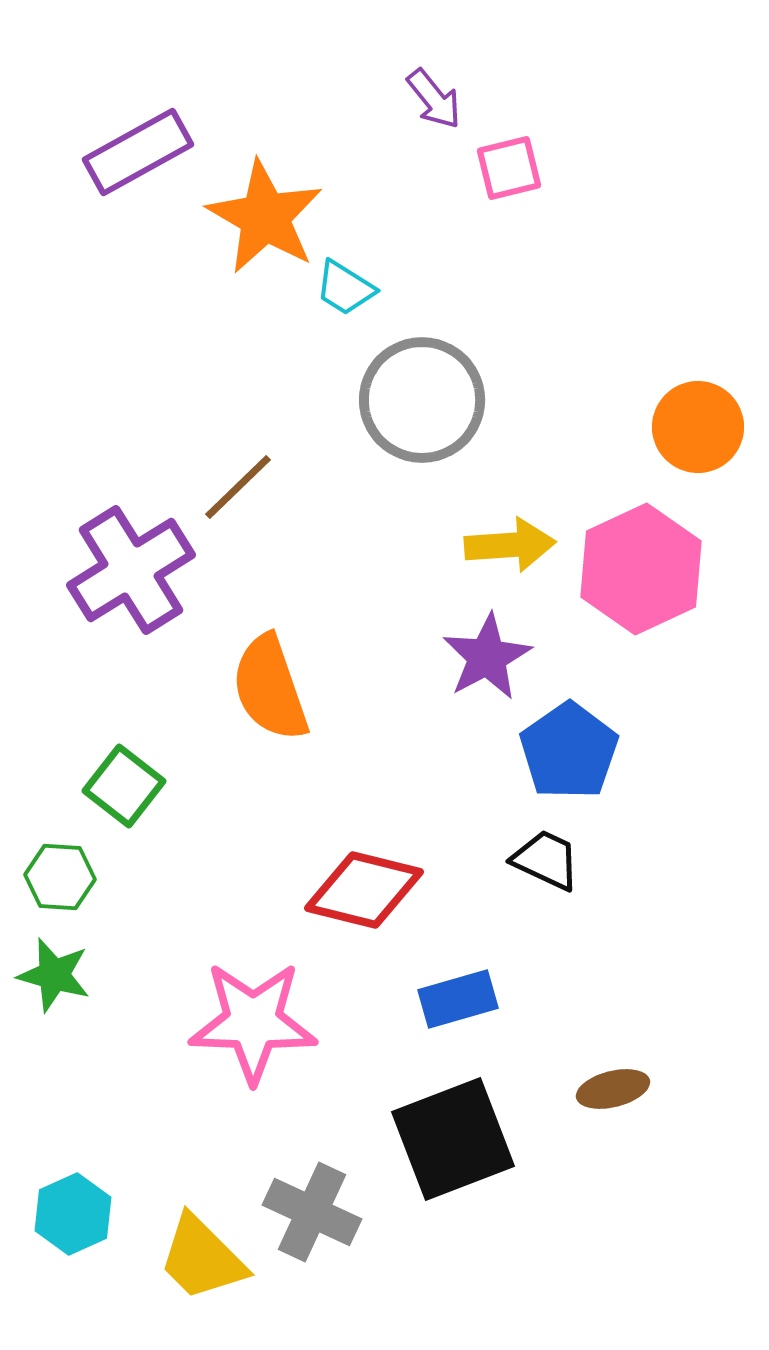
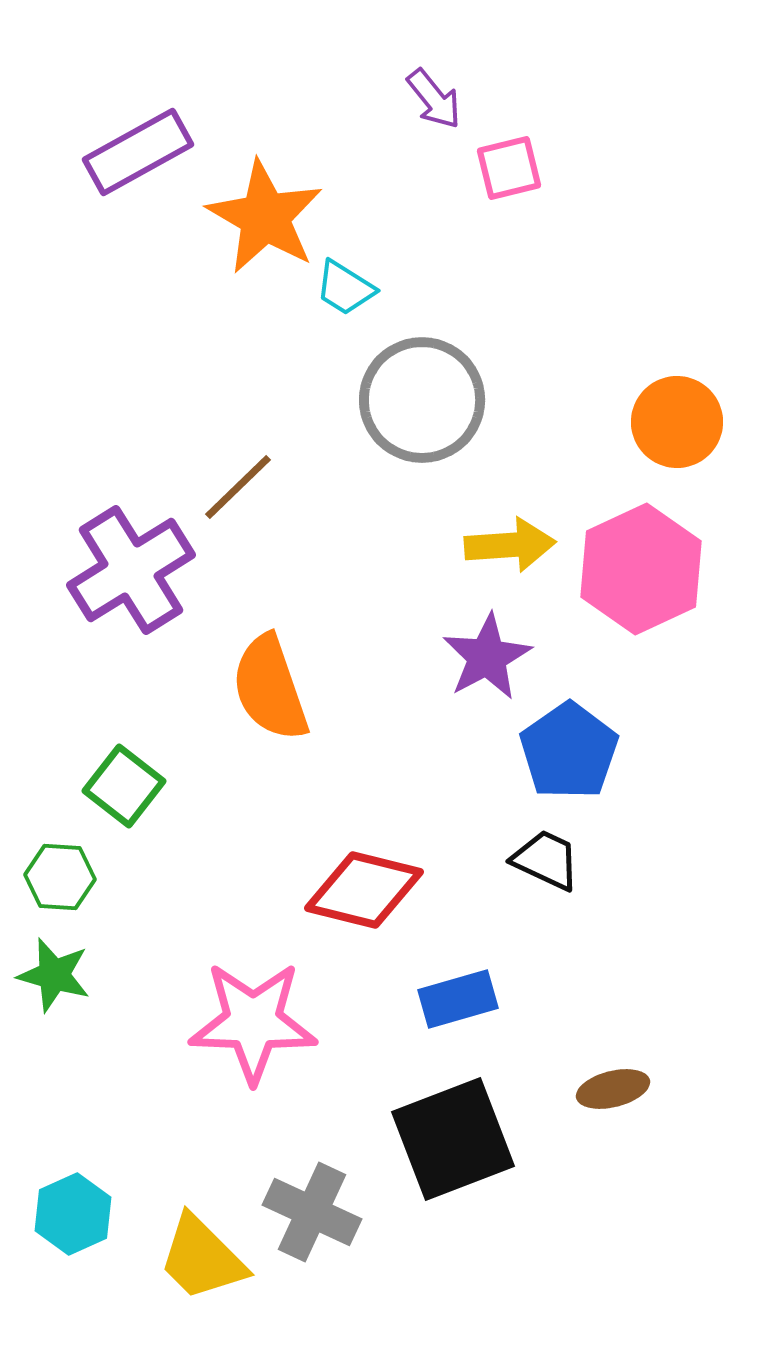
orange circle: moved 21 px left, 5 px up
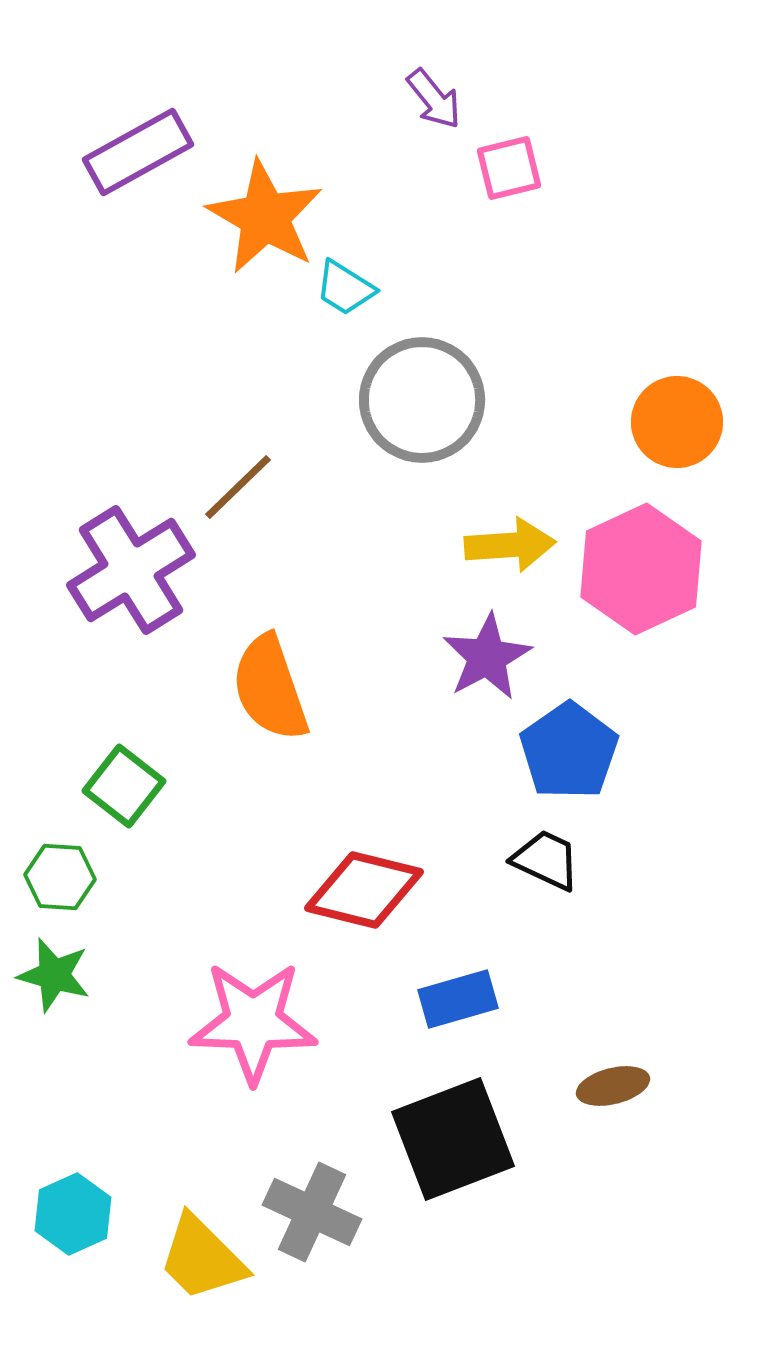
brown ellipse: moved 3 px up
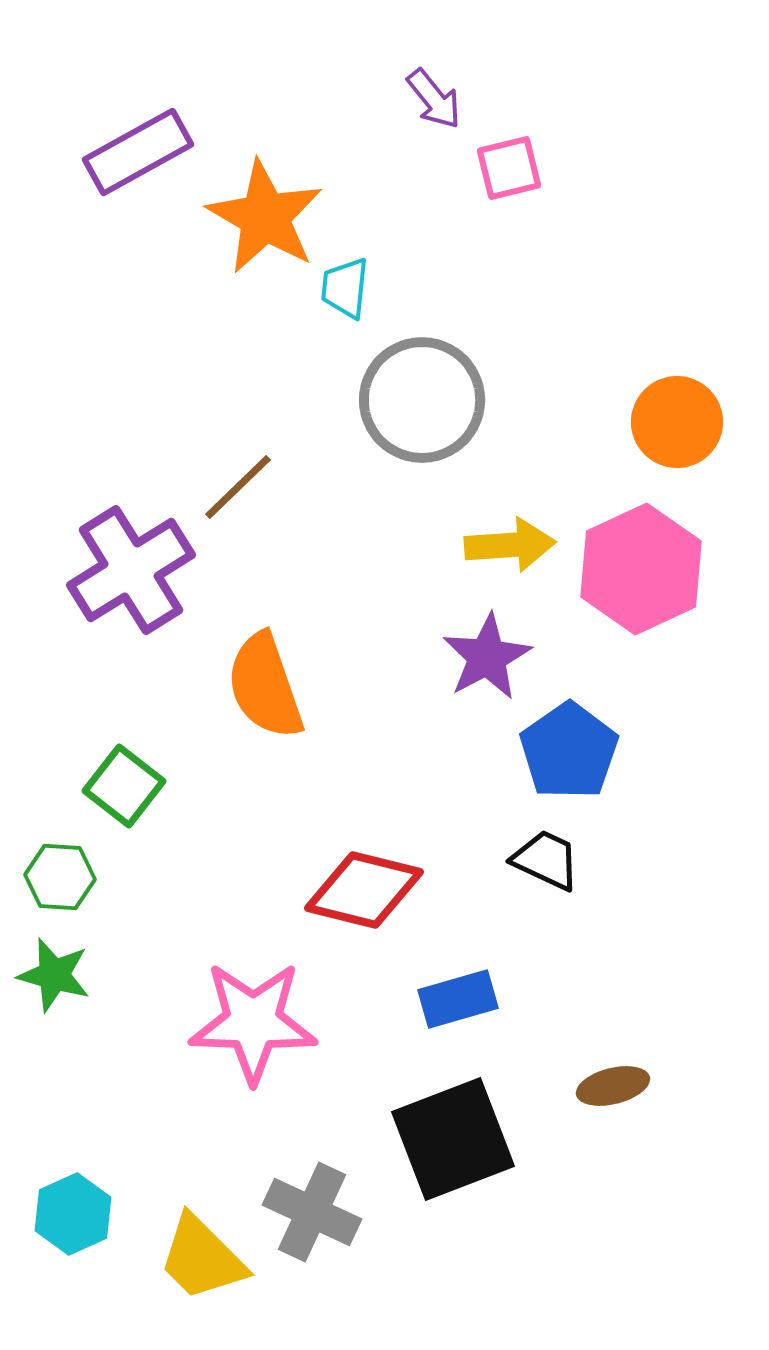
cyan trapezoid: rotated 64 degrees clockwise
orange semicircle: moved 5 px left, 2 px up
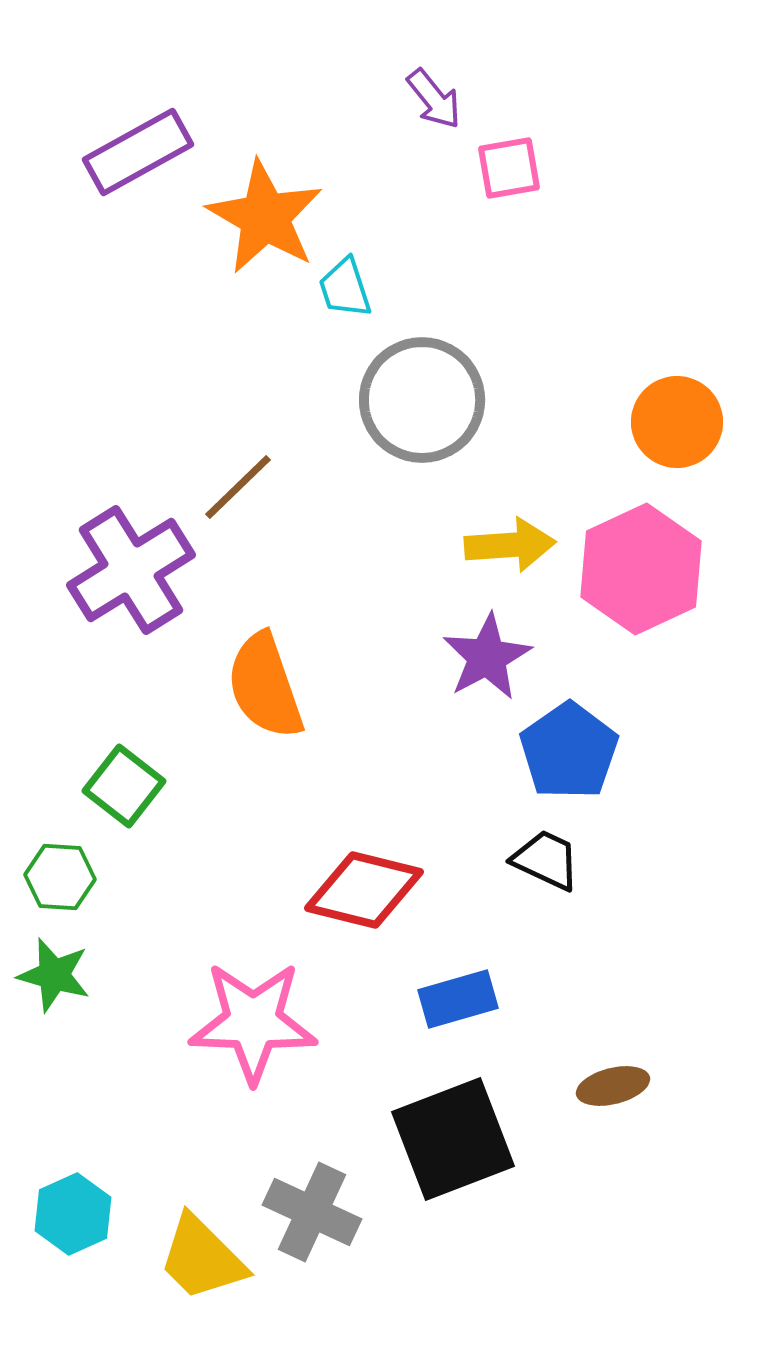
pink square: rotated 4 degrees clockwise
cyan trapezoid: rotated 24 degrees counterclockwise
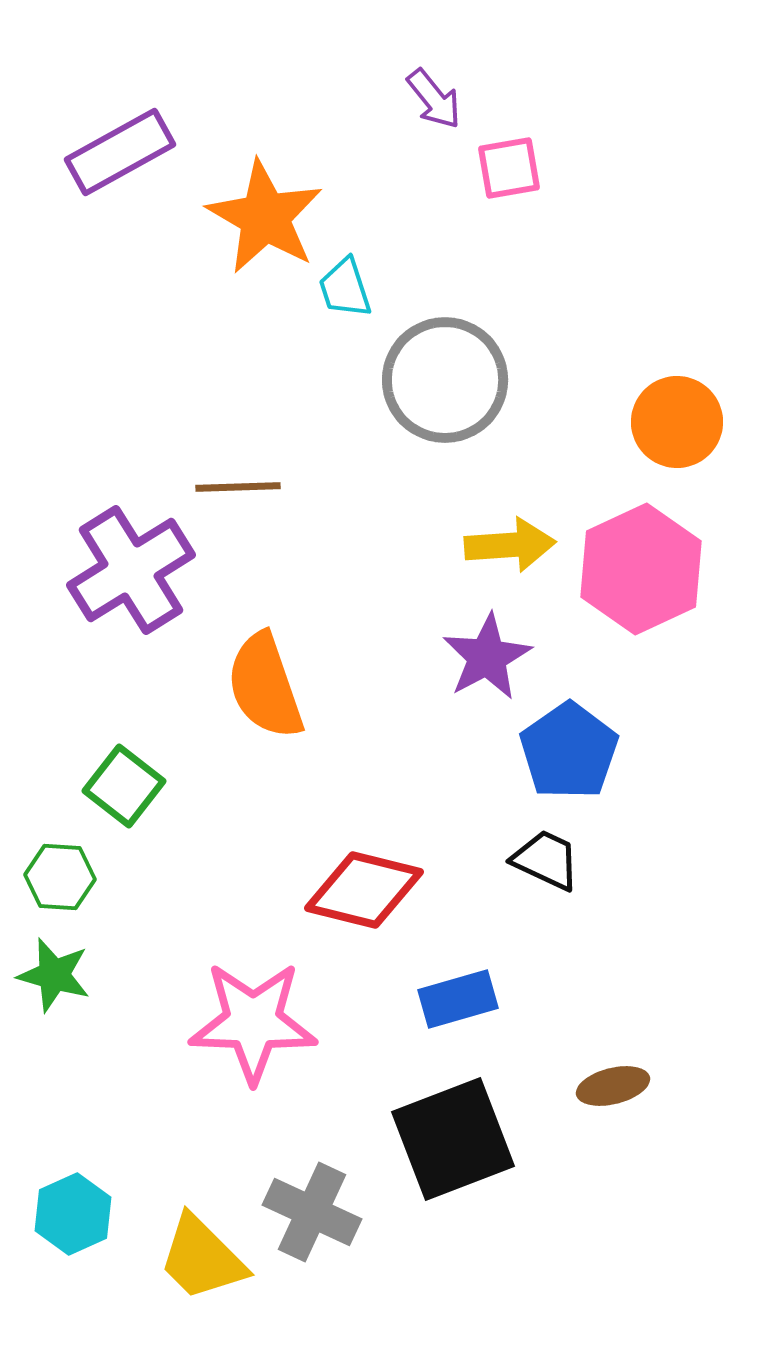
purple rectangle: moved 18 px left
gray circle: moved 23 px right, 20 px up
brown line: rotated 42 degrees clockwise
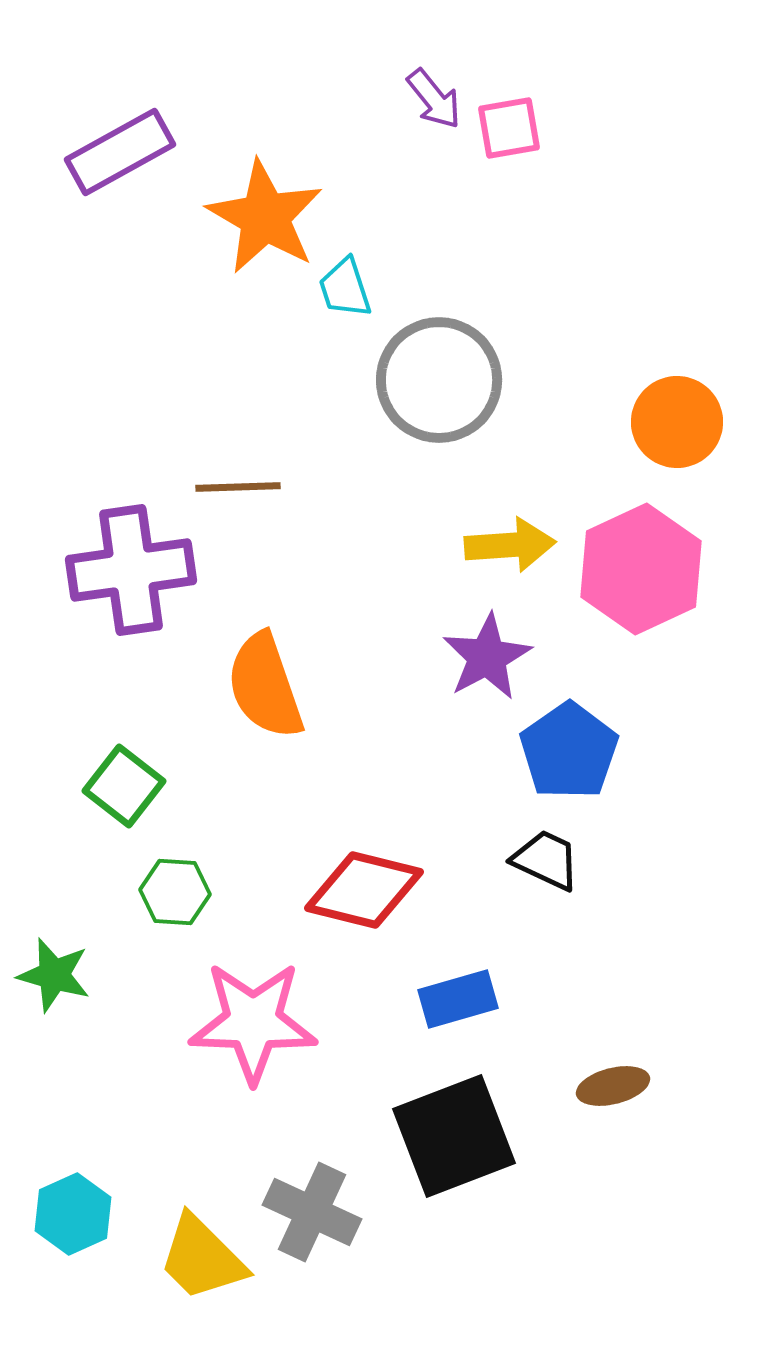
pink square: moved 40 px up
gray circle: moved 6 px left
purple cross: rotated 24 degrees clockwise
green hexagon: moved 115 px right, 15 px down
black square: moved 1 px right, 3 px up
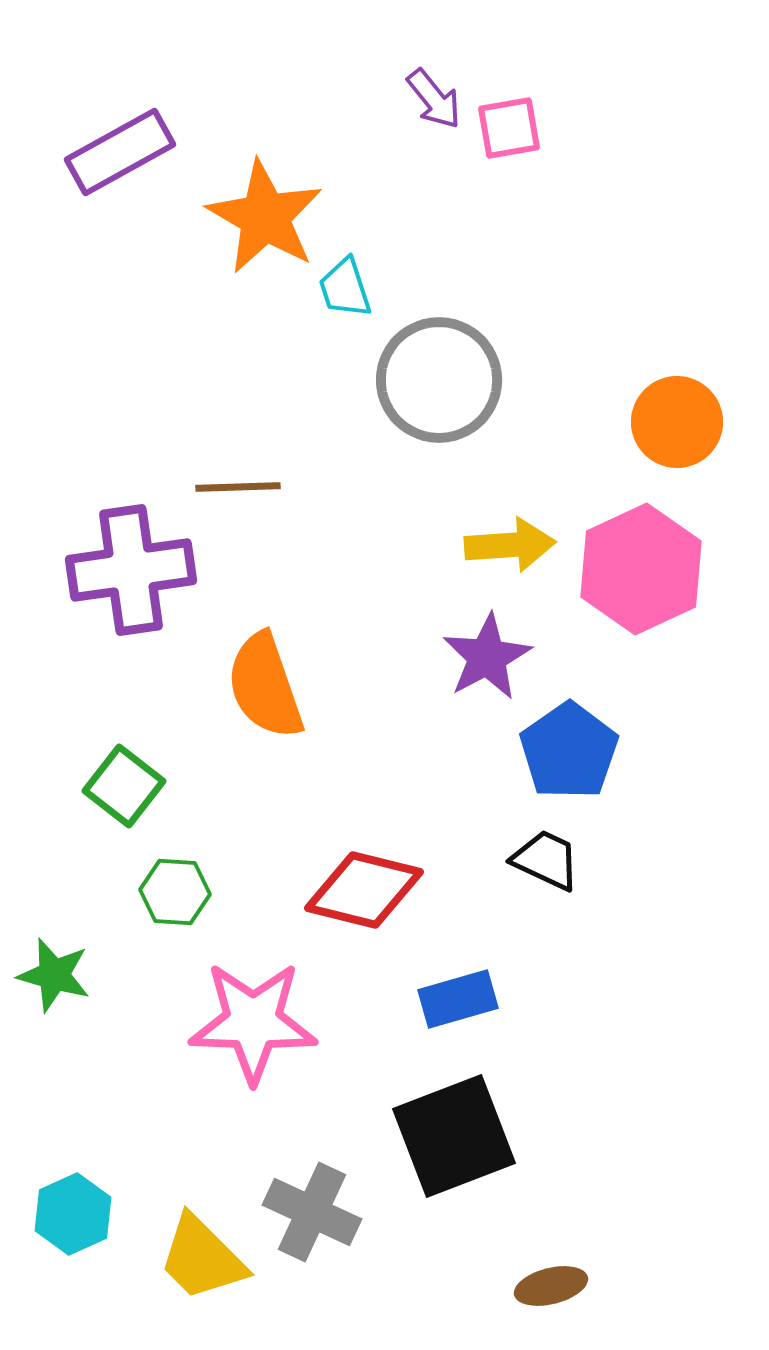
brown ellipse: moved 62 px left, 200 px down
